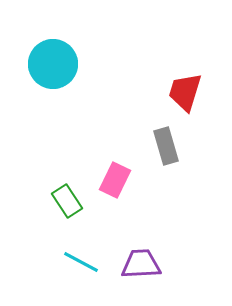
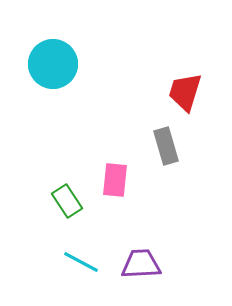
pink rectangle: rotated 20 degrees counterclockwise
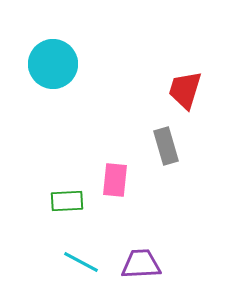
red trapezoid: moved 2 px up
green rectangle: rotated 60 degrees counterclockwise
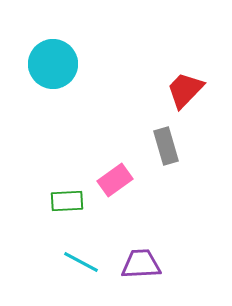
red trapezoid: rotated 27 degrees clockwise
pink rectangle: rotated 48 degrees clockwise
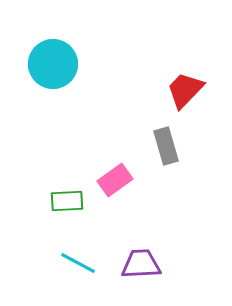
cyan line: moved 3 px left, 1 px down
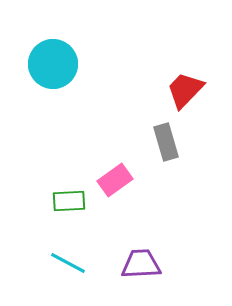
gray rectangle: moved 4 px up
green rectangle: moved 2 px right
cyan line: moved 10 px left
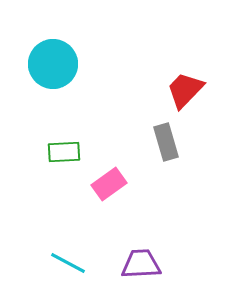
pink rectangle: moved 6 px left, 4 px down
green rectangle: moved 5 px left, 49 px up
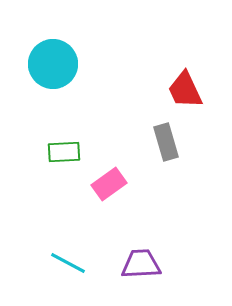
red trapezoid: rotated 69 degrees counterclockwise
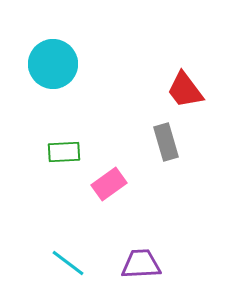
red trapezoid: rotated 12 degrees counterclockwise
cyan line: rotated 9 degrees clockwise
